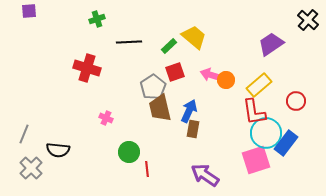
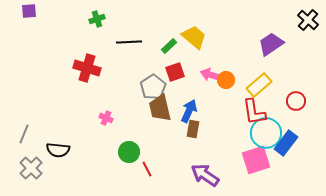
red line: rotated 21 degrees counterclockwise
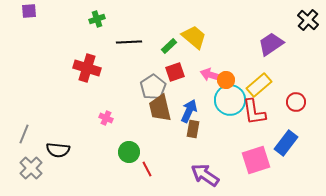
red circle: moved 1 px down
cyan circle: moved 36 px left, 33 px up
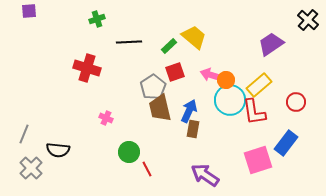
pink square: moved 2 px right
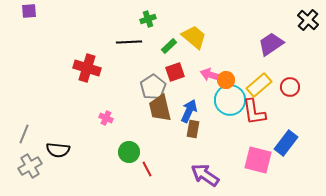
green cross: moved 51 px right
red circle: moved 6 px left, 15 px up
pink square: rotated 32 degrees clockwise
gray cross: moved 1 px left, 2 px up; rotated 15 degrees clockwise
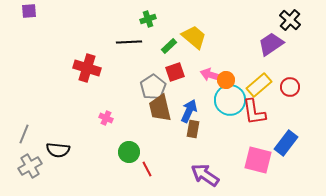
black cross: moved 18 px left
